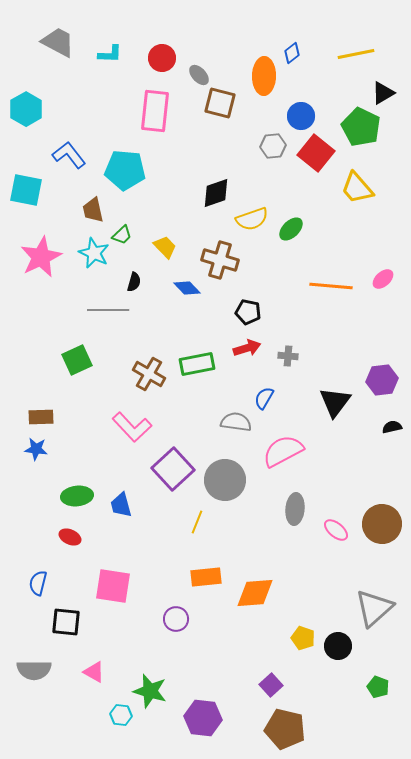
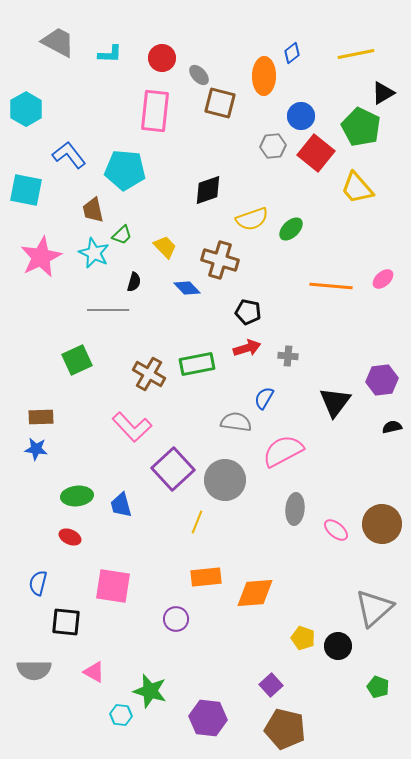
black diamond at (216, 193): moved 8 px left, 3 px up
purple hexagon at (203, 718): moved 5 px right
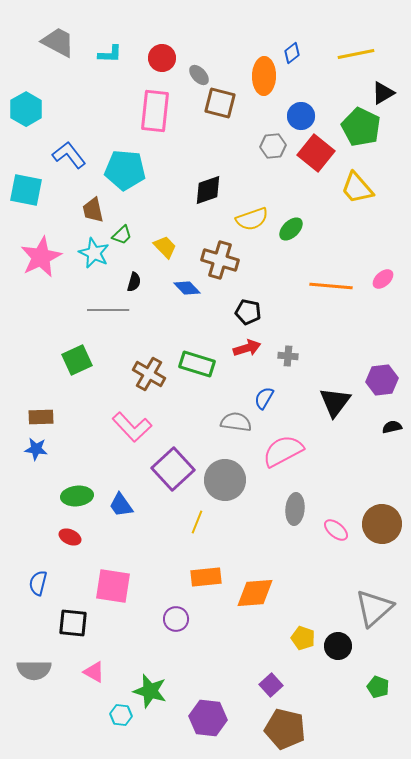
green rectangle at (197, 364): rotated 28 degrees clockwise
blue trapezoid at (121, 505): rotated 20 degrees counterclockwise
black square at (66, 622): moved 7 px right, 1 px down
